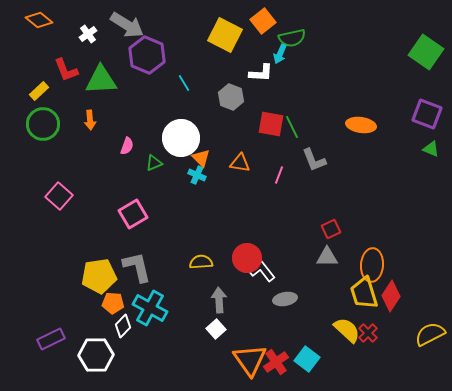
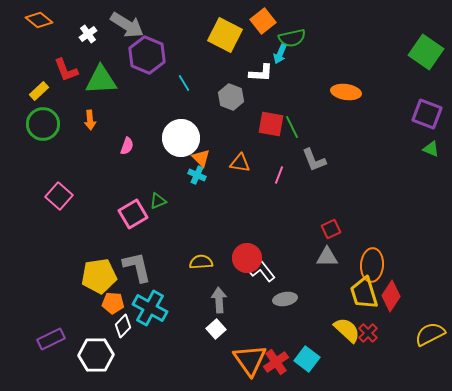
orange ellipse at (361, 125): moved 15 px left, 33 px up
green triangle at (154, 163): moved 4 px right, 38 px down
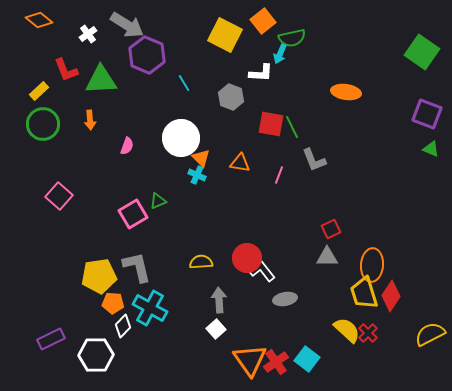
green square at (426, 52): moved 4 px left
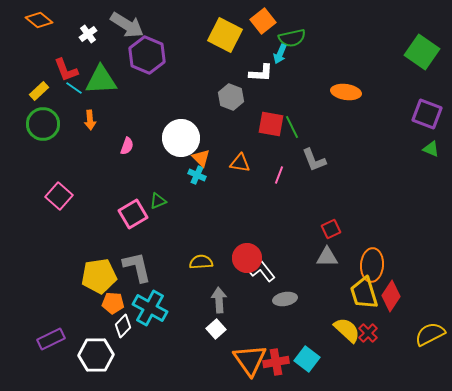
cyan line at (184, 83): moved 110 px left, 5 px down; rotated 24 degrees counterclockwise
red cross at (276, 362): rotated 25 degrees clockwise
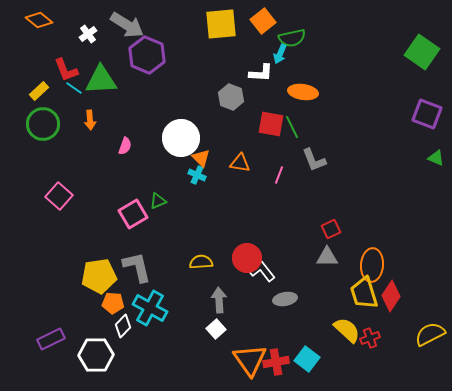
yellow square at (225, 35): moved 4 px left, 11 px up; rotated 32 degrees counterclockwise
orange ellipse at (346, 92): moved 43 px left
pink semicircle at (127, 146): moved 2 px left
green triangle at (431, 149): moved 5 px right, 9 px down
red cross at (368, 333): moved 2 px right, 5 px down; rotated 24 degrees clockwise
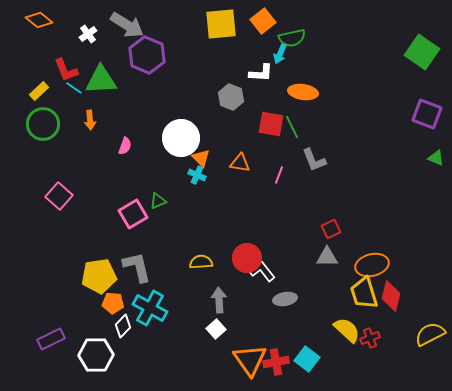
orange ellipse at (372, 265): rotated 72 degrees clockwise
red diamond at (391, 296): rotated 20 degrees counterclockwise
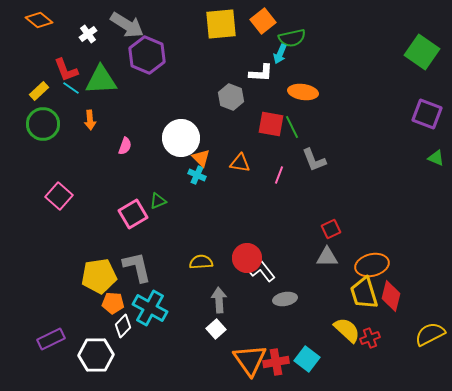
cyan line at (74, 88): moved 3 px left
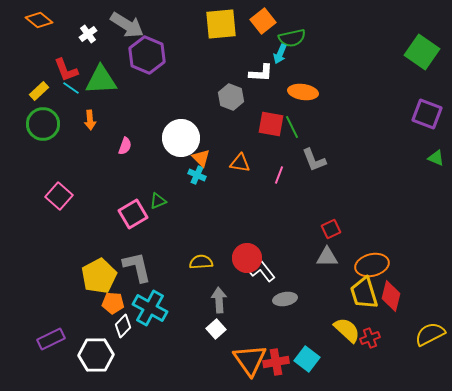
yellow pentagon at (99, 276): rotated 20 degrees counterclockwise
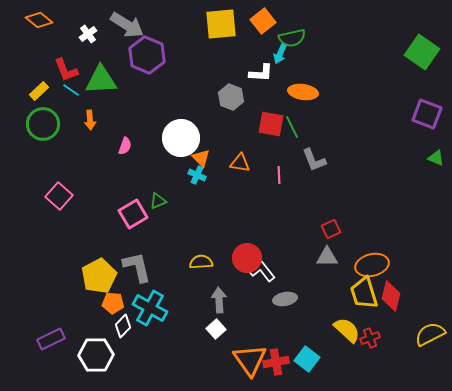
cyan line at (71, 88): moved 2 px down
pink line at (279, 175): rotated 24 degrees counterclockwise
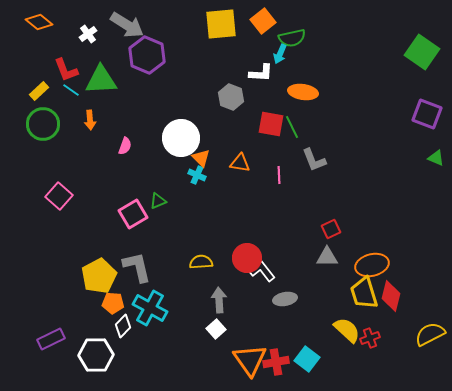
orange diamond at (39, 20): moved 2 px down
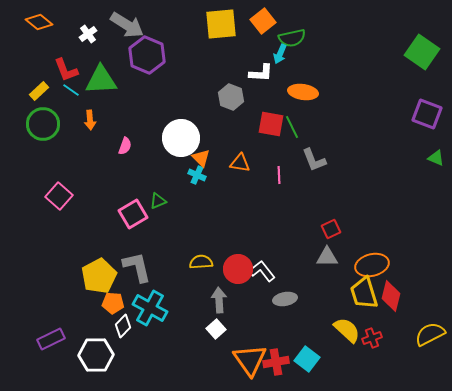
red circle at (247, 258): moved 9 px left, 11 px down
red cross at (370, 338): moved 2 px right
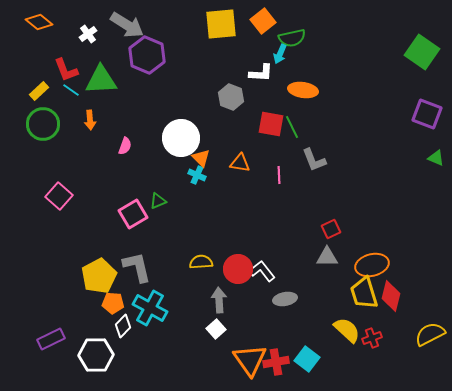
orange ellipse at (303, 92): moved 2 px up
